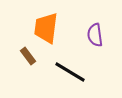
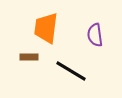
brown rectangle: moved 1 px right, 1 px down; rotated 54 degrees counterclockwise
black line: moved 1 px right, 1 px up
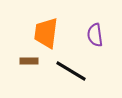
orange trapezoid: moved 5 px down
brown rectangle: moved 4 px down
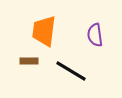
orange trapezoid: moved 2 px left, 2 px up
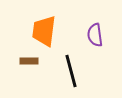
black line: rotated 44 degrees clockwise
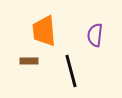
orange trapezoid: rotated 12 degrees counterclockwise
purple semicircle: rotated 15 degrees clockwise
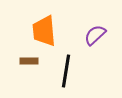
purple semicircle: rotated 40 degrees clockwise
black line: moved 5 px left; rotated 24 degrees clockwise
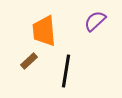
purple semicircle: moved 14 px up
brown rectangle: rotated 42 degrees counterclockwise
